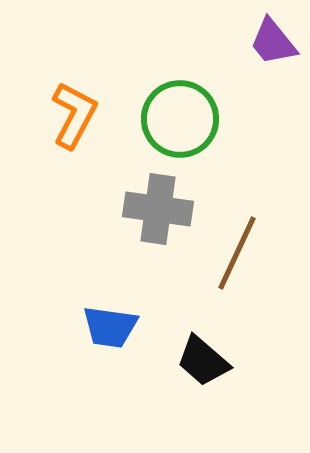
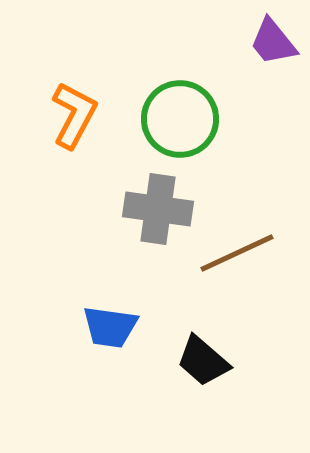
brown line: rotated 40 degrees clockwise
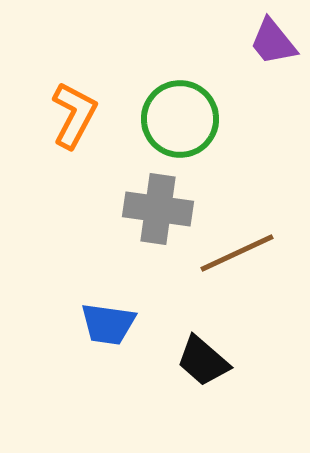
blue trapezoid: moved 2 px left, 3 px up
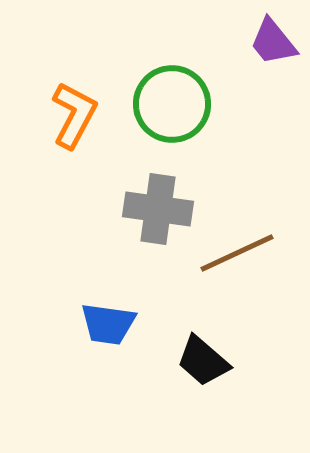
green circle: moved 8 px left, 15 px up
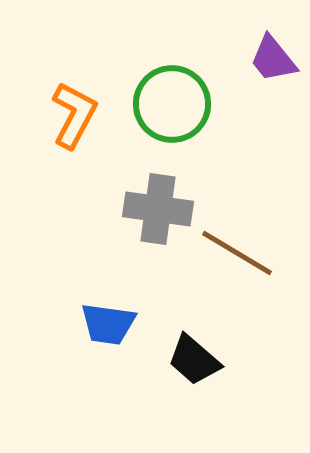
purple trapezoid: moved 17 px down
brown line: rotated 56 degrees clockwise
black trapezoid: moved 9 px left, 1 px up
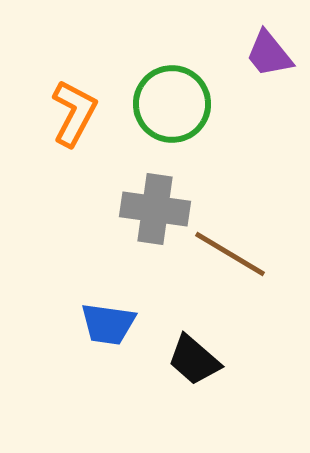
purple trapezoid: moved 4 px left, 5 px up
orange L-shape: moved 2 px up
gray cross: moved 3 px left
brown line: moved 7 px left, 1 px down
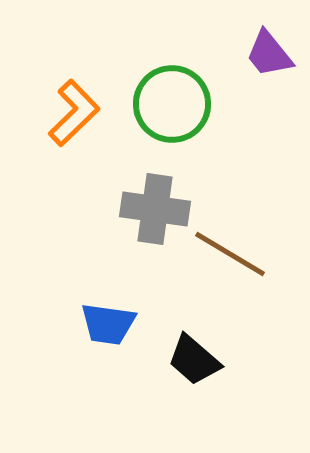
orange L-shape: rotated 18 degrees clockwise
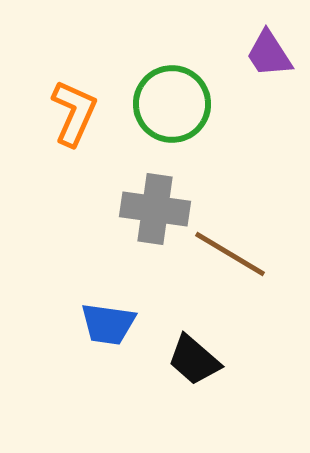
purple trapezoid: rotated 6 degrees clockwise
orange L-shape: rotated 22 degrees counterclockwise
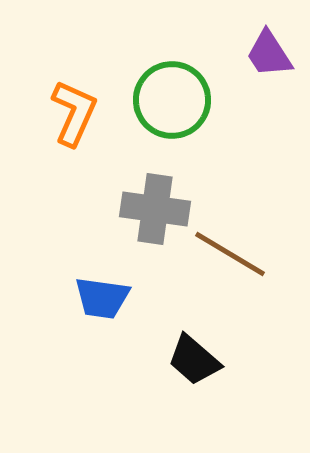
green circle: moved 4 px up
blue trapezoid: moved 6 px left, 26 px up
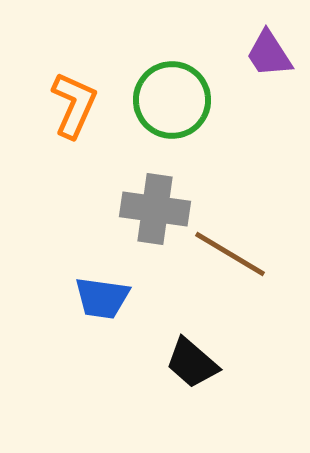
orange L-shape: moved 8 px up
black trapezoid: moved 2 px left, 3 px down
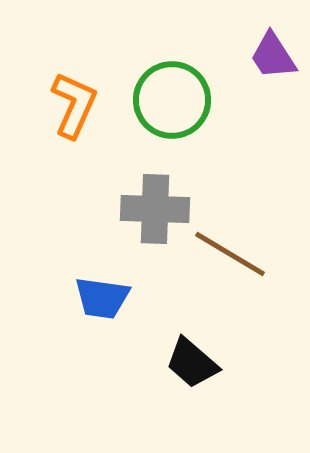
purple trapezoid: moved 4 px right, 2 px down
gray cross: rotated 6 degrees counterclockwise
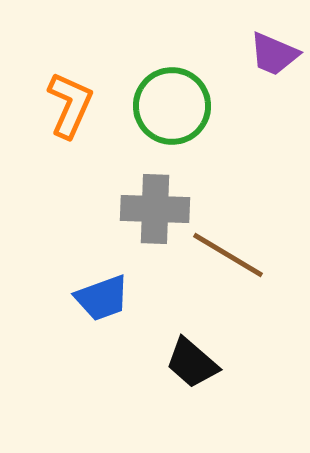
purple trapezoid: moved 1 px right, 2 px up; rotated 34 degrees counterclockwise
green circle: moved 6 px down
orange L-shape: moved 4 px left
brown line: moved 2 px left, 1 px down
blue trapezoid: rotated 28 degrees counterclockwise
